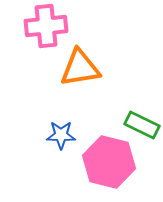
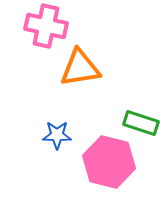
pink cross: rotated 18 degrees clockwise
green rectangle: moved 1 px left, 2 px up; rotated 8 degrees counterclockwise
blue star: moved 4 px left
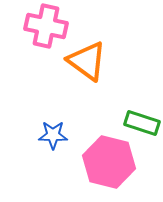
orange triangle: moved 7 px right, 7 px up; rotated 45 degrees clockwise
green rectangle: moved 1 px right
blue star: moved 4 px left
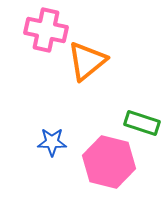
pink cross: moved 4 px down
orange triangle: rotated 45 degrees clockwise
blue star: moved 1 px left, 7 px down
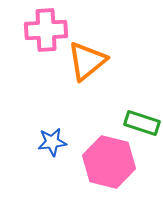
pink cross: rotated 15 degrees counterclockwise
blue star: rotated 8 degrees counterclockwise
